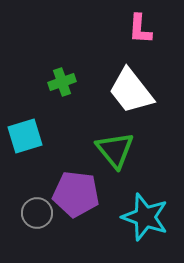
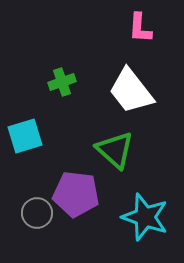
pink L-shape: moved 1 px up
green triangle: rotated 9 degrees counterclockwise
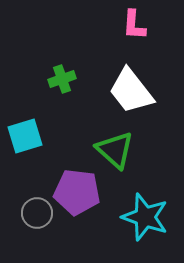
pink L-shape: moved 6 px left, 3 px up
green cross: moved 3 px up
purple pentagon: moved 1 px right, 2 px up
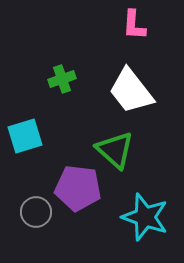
purple pentagon: moved 1 px right, 4 px up
gray circle: moved 1 px left, 1 px up
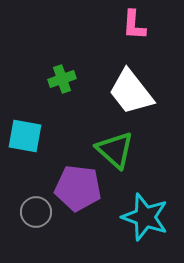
white trapezoid: moved 1 px down
cyan square: rotated 27 degrees clockwise
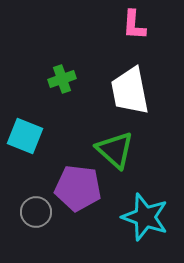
white trapezoid: moved 1 px left, 1 px up; rotated 27 degrees clockwise
cyan square: rotated 12 degrees clockwise
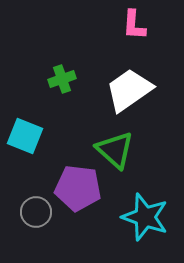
white trapezoid: moved 1 px left, 1 px up; rotated 66 degrees clockwise
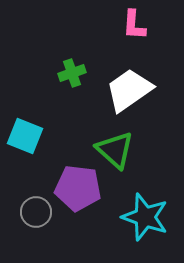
green cross: moved 10 px right, 6 px up
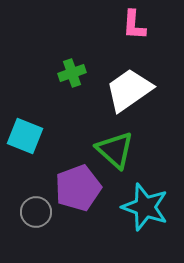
purple pentagon: rotated 27 degrees counterclockwise
cyan star: moved 10 px up
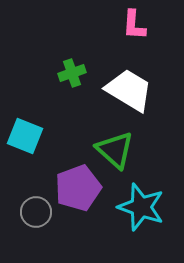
white trapezoid: rotated 66 degrees clockwise
cyan star: moved 4 px left
